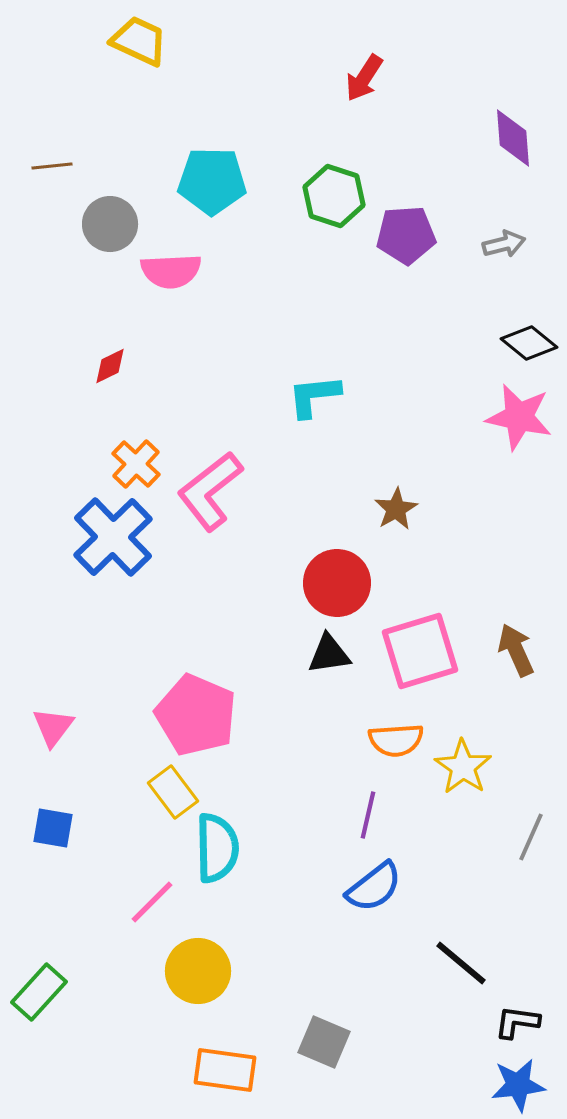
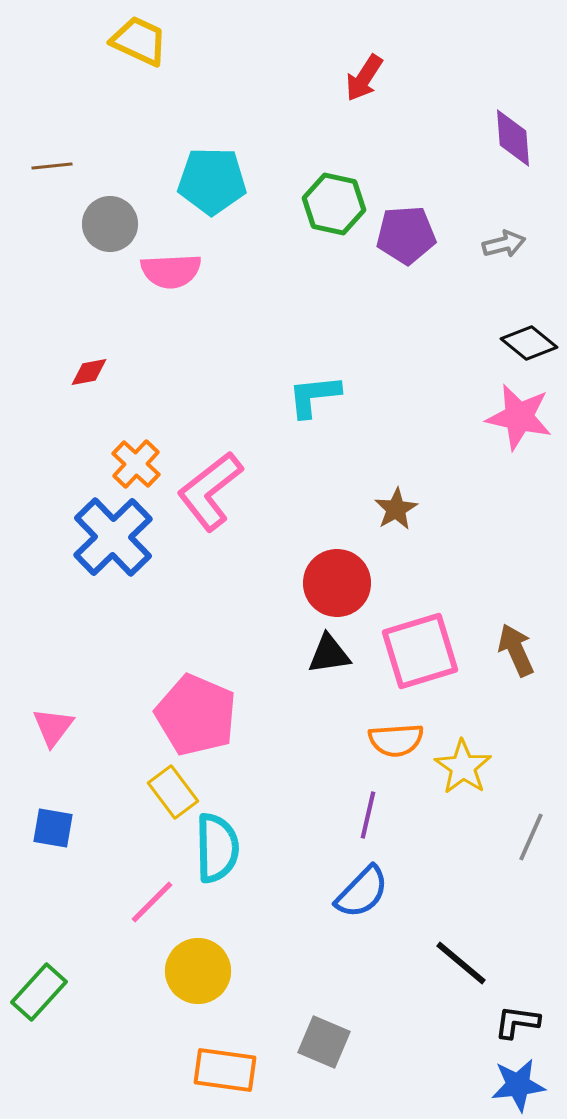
green hexagon: moved 8 px down; rotated 6 degrees counterclockwise
red diamond: moved 21 px left, 6 px down; rotated 15 degrees clockwise
blue semicircle: moved 12 px left, 5 px down; rotated 8 degrees counterclockwise
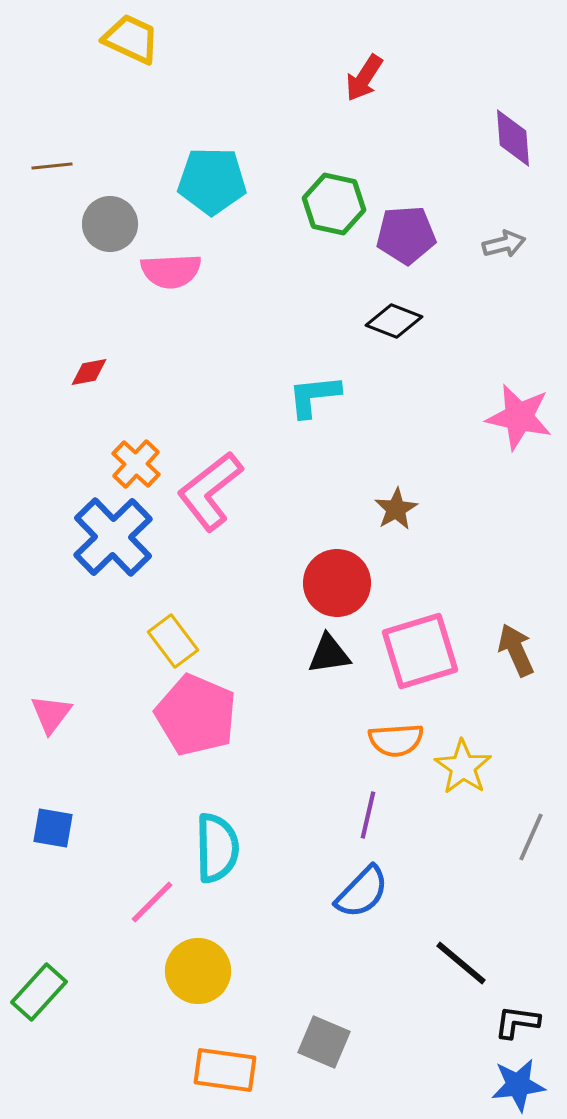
yellow trapezoid: moved 8 px left, 2 px up
black diamond: moved 135 px left, 22 px up; rotated 18 degrees counterclockwise
pink triangle: moved 2 px left, 13 px up
yellow rectangle: moved 151 px up
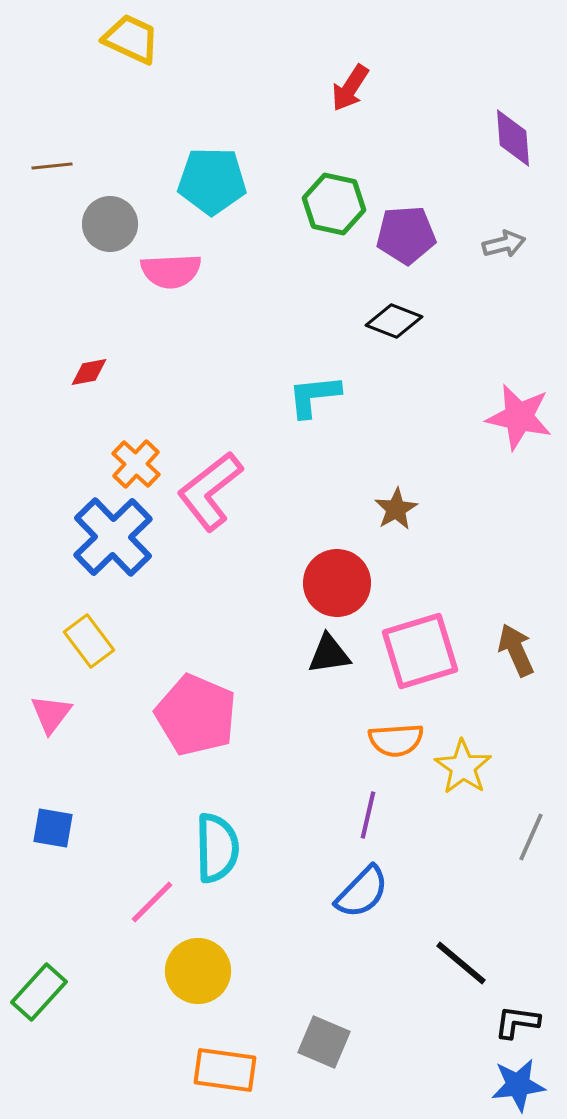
red arrow: moved 14 px left, 10 px down
yellow rectangle: moved 84 px left
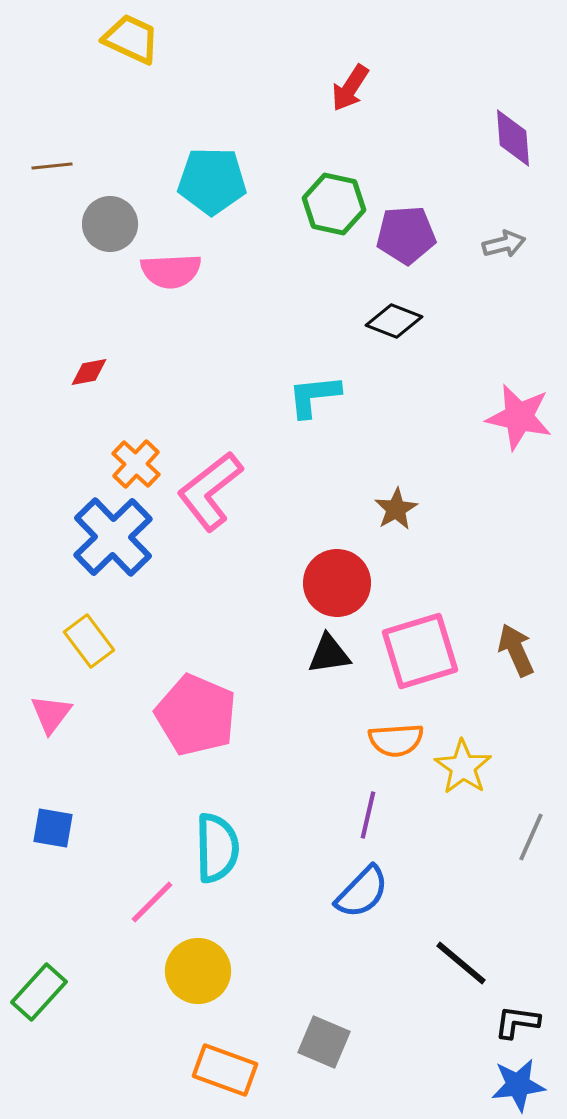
orange rectangle: rotated 12 degrees clockwise
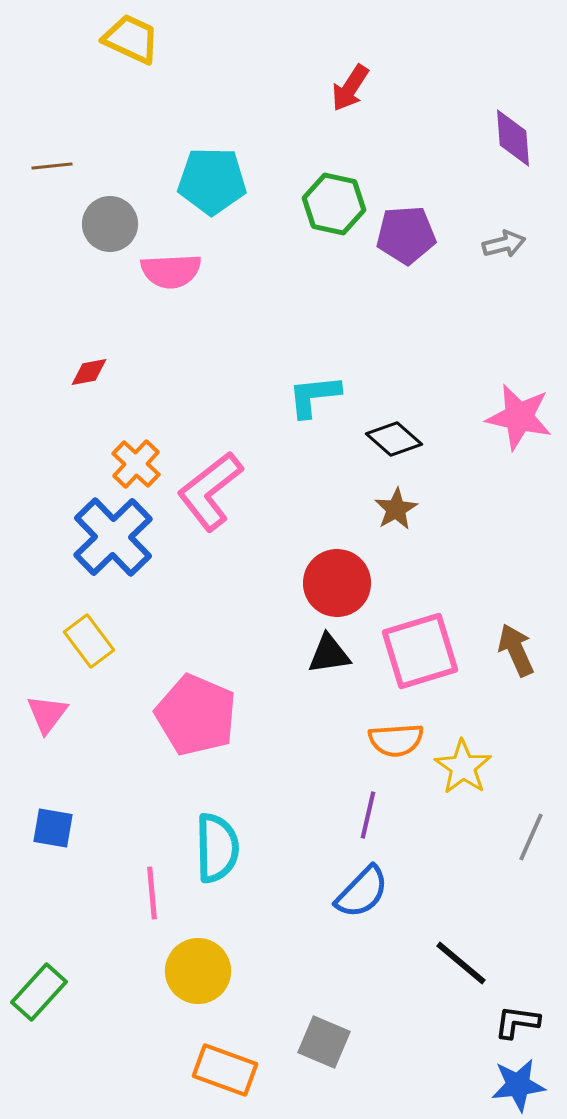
black diamond: moved 118 px down; rotated 20 degrees clockwise
pink triangle: moved 4 px left
pink line: moved 9 px up; rotated 50 degrees counterclockwise
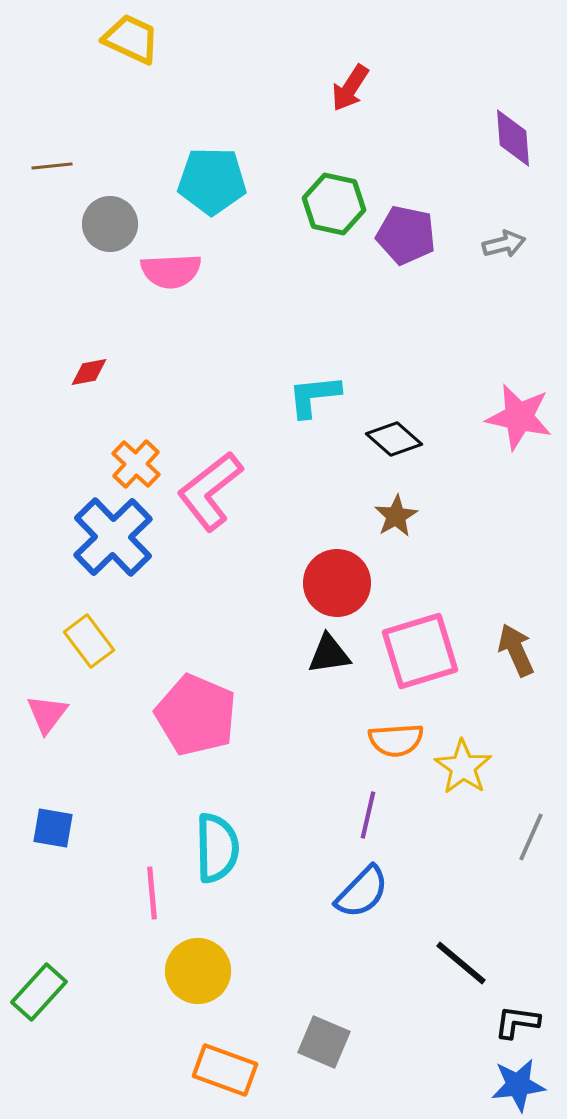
purple pentagon: rotated 16 degrees clockwise
brown star: moved 7 px down
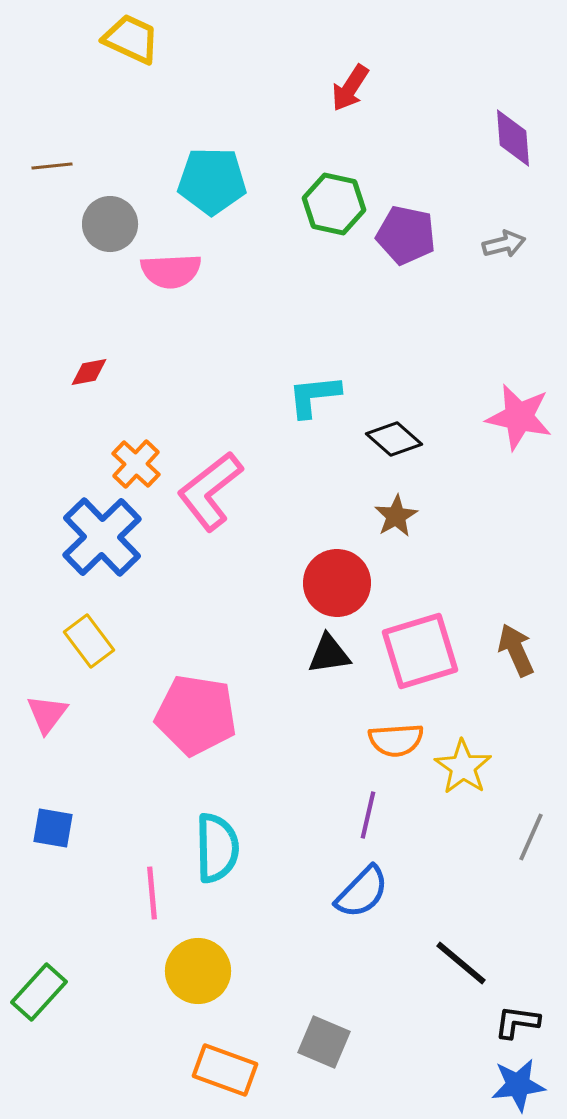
blue cross: moved 11 px left
pink pentagon: rotated 14 degrees counterclockwise
